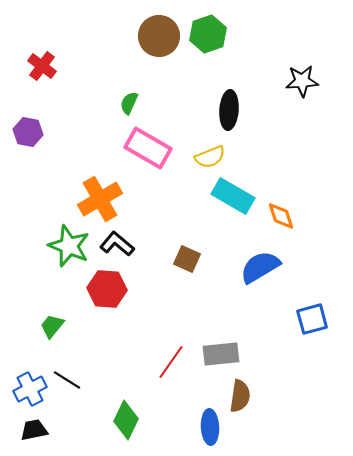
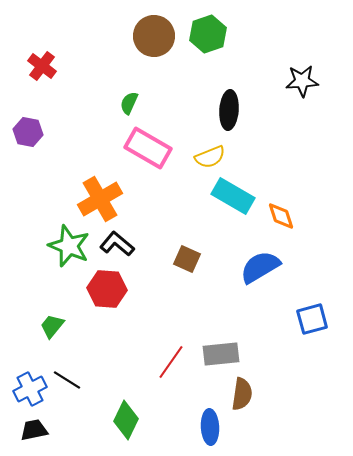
brown circle: moved 5 px left
brown semicircle: moved 2 px right, 2 px up
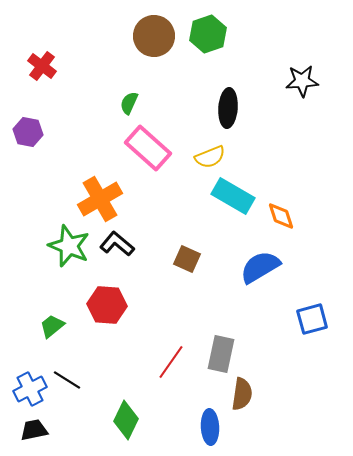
black ellipse: moved 1 px left, 2 px up
pink rectangle: rotated 12 degrees clockwise
red hexagon: moved 16 px down
green trapezoid: rotated 12 degrees clockwise
gray rectangle: rotated 72 degrees counterclockwise
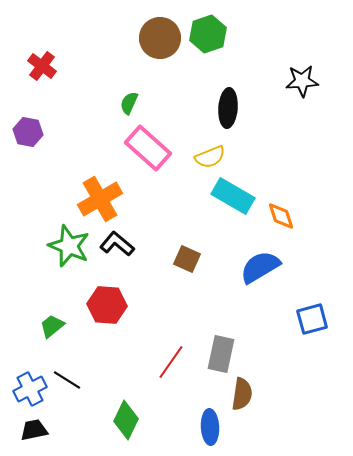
brown circle: moved 6 px right, 2 px down
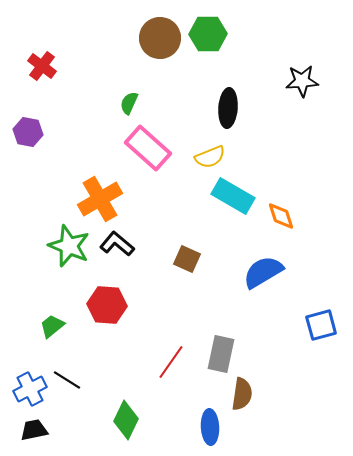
green hexagon: rotated 18 degrees clockwise
blue semicircle: moved 3 px right, 5 px down
blue square: moved 9 px right, 6 px down
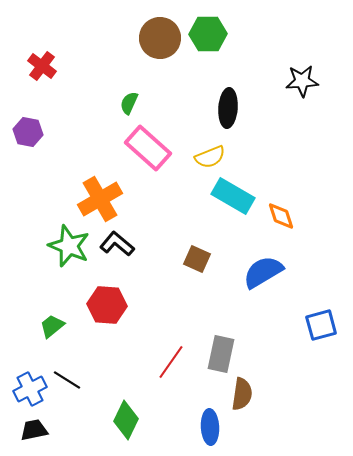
brown square: moved 10 px right
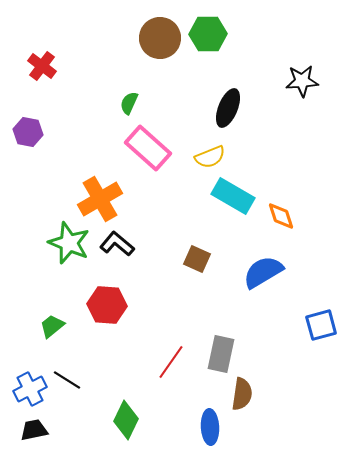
black ellipse: rotated 18 degrees clockwise
green star: moved 3 px up
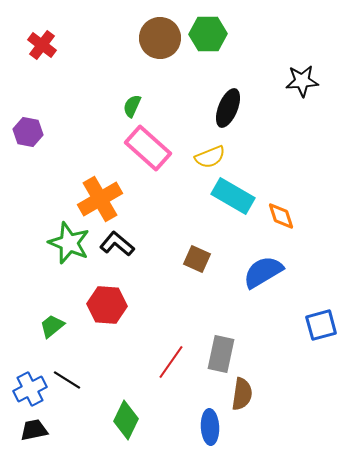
red cross: moved 21 px up
green semicircle: moved 3 px right, 3 px down
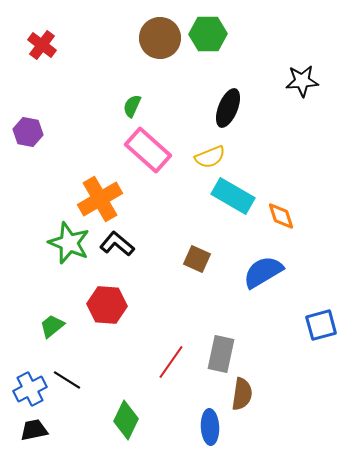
pink rectangle: moved 2 px down
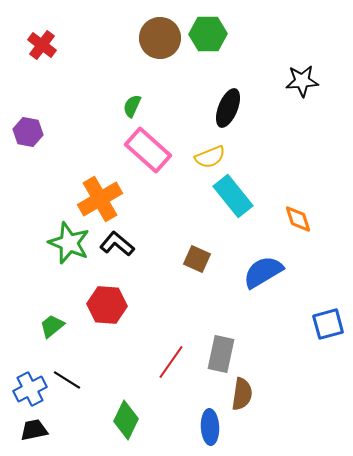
cyan rectangle: rotated 21 degrees clockwise
orange diamond: moved 17 px right, 3 px down
blue square: moved 7 px right, 1 px up
